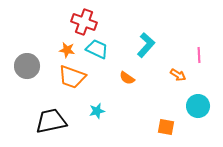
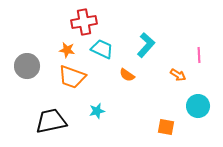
red cross: rotated 30 degrees counterclockwise
cyan trapezoid: moved 5 px right
orange semicircle: moved 3 px up
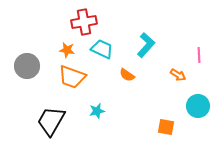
black trapezoid: rotated 48 degrees counterclockwise
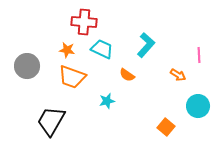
red cross: rotated 15 degrees clockwise
cyan star: moved 10 px right, 10 px up
orange square: rotated 30 degrees clockwise
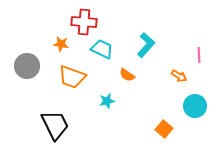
orange star: moved 6 px left, 6 px up
orange arrow: moved 1 px right, 1 px down
cyan circle: moved 3 px left
black trapezoid: moved 4 px right, 4 px down; rotated 124 degrees clockwise
orange square: moved 2 px left, 2 px down
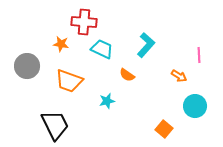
orange trapezoid: moved 3 px left, 4 px down
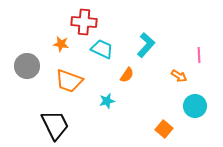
orange semicircle: rotated 91 degrees counterclockwise
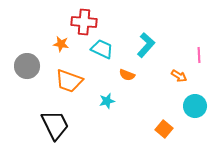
orange semicircle: rotated 77 degrees clockwise
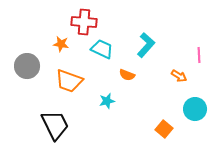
cyan circle: moved 3 px down
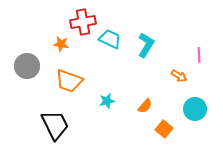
red cross: moved 1 px left; rotated 15 degrees counterclockwise
cyan L-shape: rotated 10 degrees counterclockwise
cyan trapezoid: moved 8 px right, 10 px up
orange semicircle: moved 18 px right, 31 px down; rotated 70 degrees counterclockwise
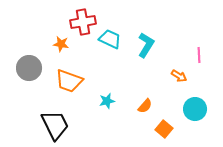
gray circle: moved 2 px right, 2 px down
